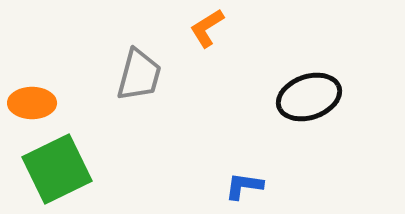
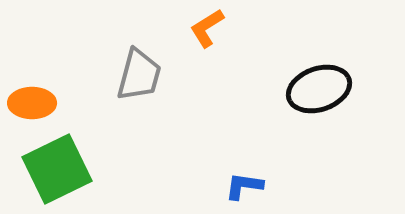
black ellipse: moved 10 px right, 8 px up
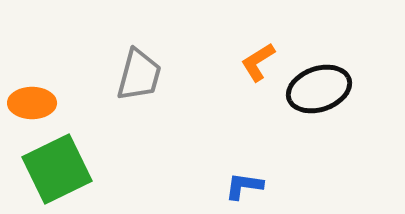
orange L-shape: moved 51 px right, 34 px down
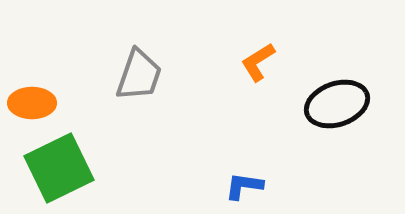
gray trapezoid: rotated 4 degrees clockwise
black ellipse: moved 18 px right, 15 px down
green square: moved 2 px right, 1 px up
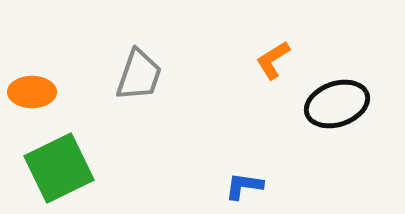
orange L-shape: moved 15 px right, 2 px up
orange ellipse: moved 11 px up
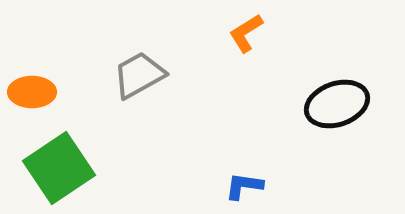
orange L-shape: moved 27 px left, 27 px up
gray trapezoid: rotated 138 degrees counterclockwise
green square: rotated 8 degrees counterclockwise
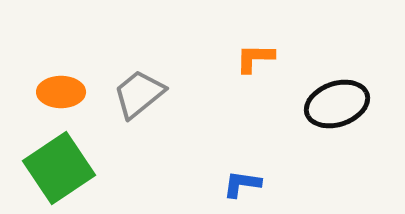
orange L-shape: moved 9 px right, 25 px down; rotated 33 degrees clockwise
gray trapezoid: moved 19 px down; rotated 10 degrees counterclockwise
orange ellipse: moved 29 px right
blue L-shape: moved 2 px left, 2 px up
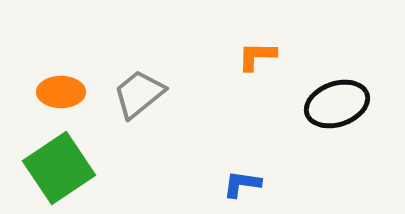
orange L-shape: moved 2 px right, 2 px up
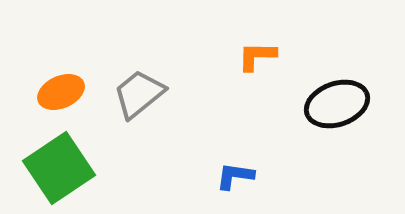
orange ellipse: rotated 24 degrees counterclockwise
blue L-shape: moved 7 px left, 8 px up
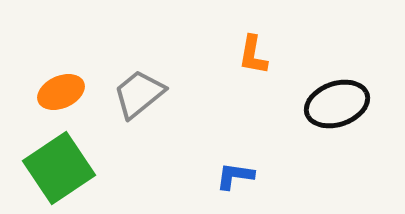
orange L-shape: moved 4 px left, 1 px up; rotated 81 degrees counterclockwise
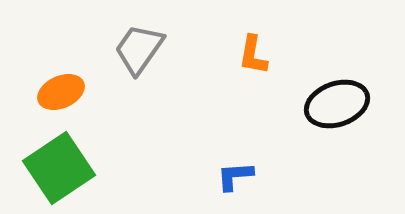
gray trapezoid: moved 45 px up; rotated 16 degrees counterclockwise
blue L-shape: rotated 12 degrees counterclockwise
